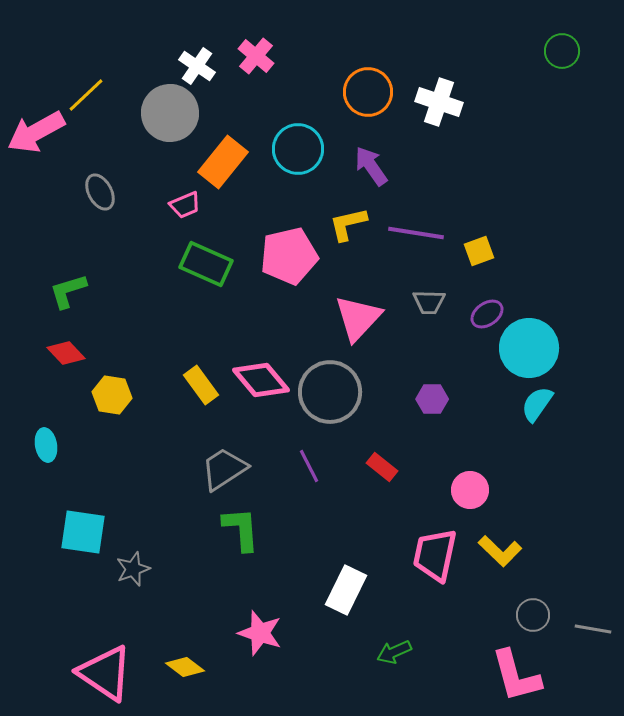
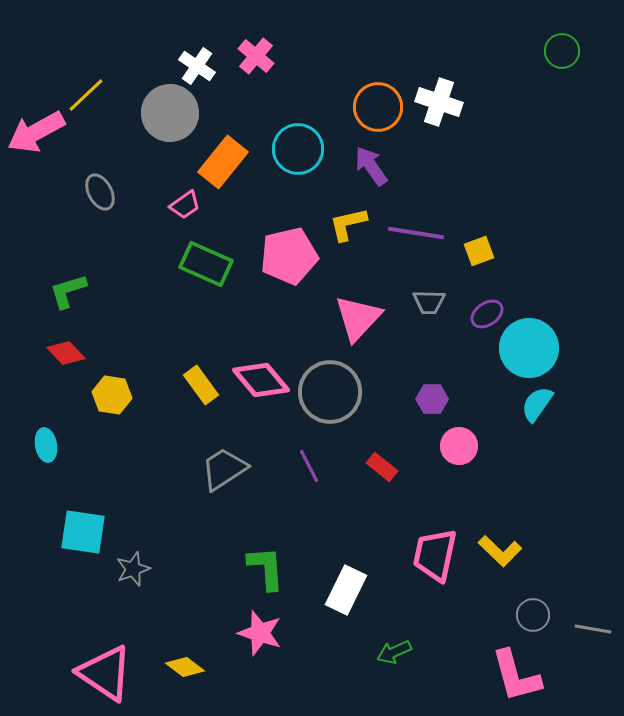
orange circle at (368, 92): moved 10 px right, 15 px down
pink trapezoid at (185, 205): rotated 12 degrees counterclockwise
pink circle at (470, 490): moved 11 px left, 44 px up
green L-shape at (241, 529): moved 25 px right, 39 px down
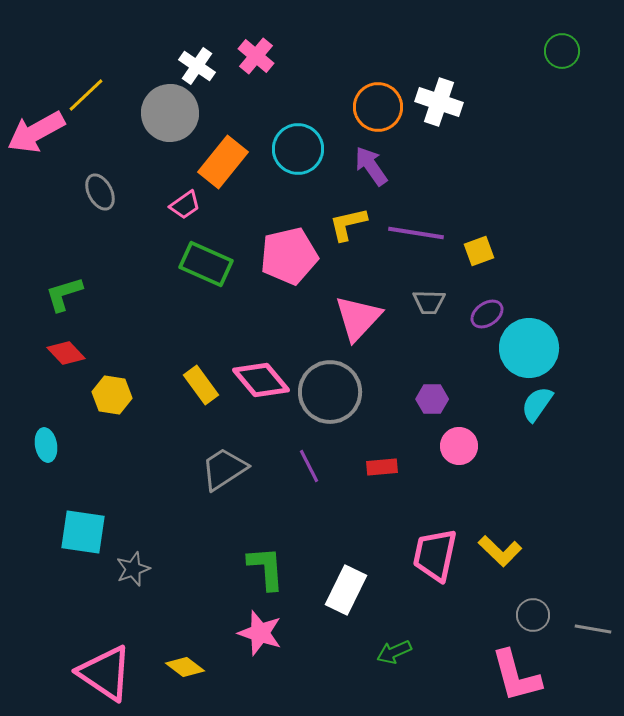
green L-shape at (68, 291): moved 4 px left, 3 px down
red rectangle at (382, 467): rotated 44 degrees counterclockwise
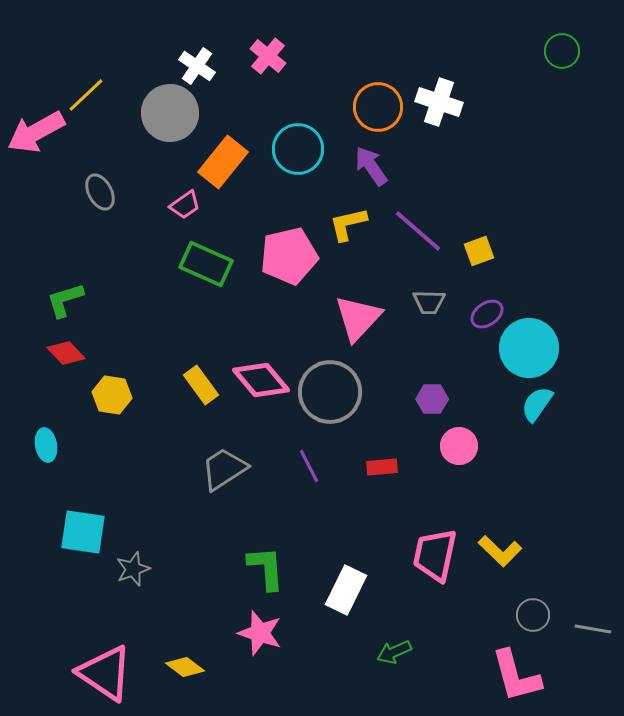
pink cross at (256, 56): moved 12 px right
purple line at (416, 233): moved 2 px right, 2 px up; rotated 32 degrees clockwise
green L-shape at (64, 294): moved 1 px right, 6 px down
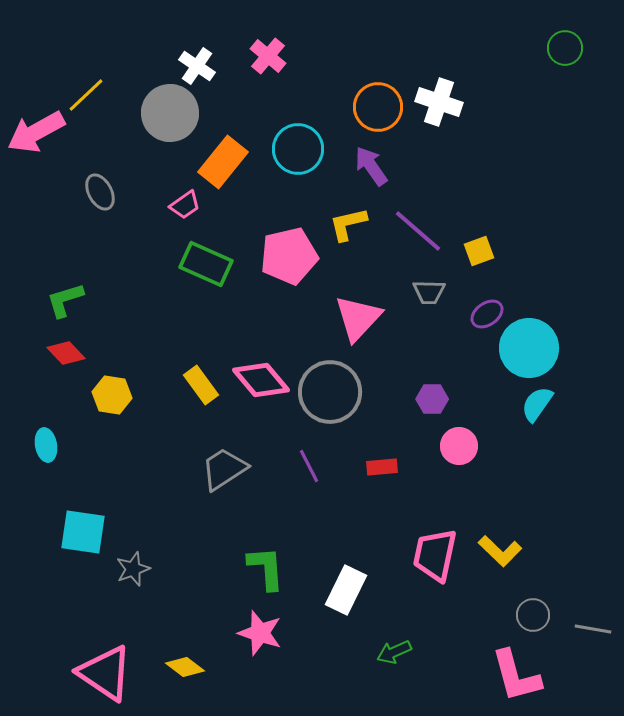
green circle at (562, 51): moved 3 px right, 3 px up
gray trapezoid at (429, 302): moved 10 px up
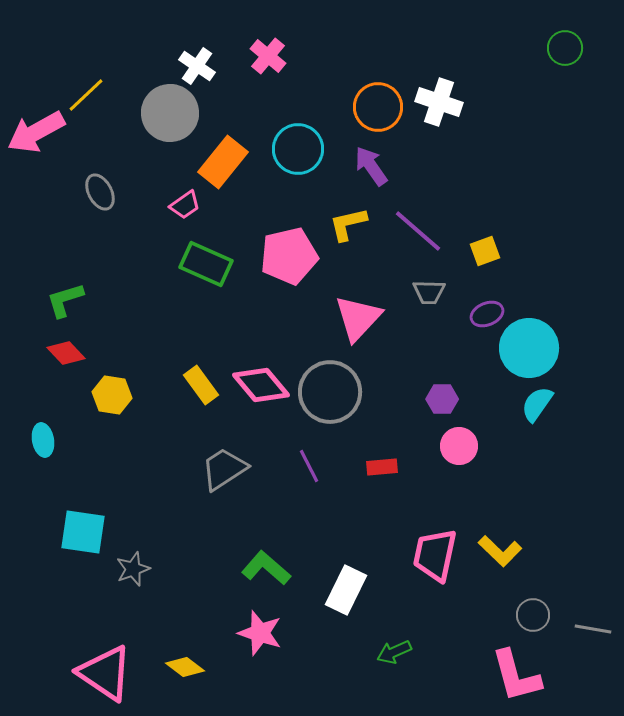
yellow square at (479, 251): moved 6 px right
purple ellipse at (487, 314): rotated 12 degrees clockwise
pink diamond at (261, 380): moved 5 px down
purple hexagon at (432, 399): moved 10 px right
cyan ellipse at (46, 445): moved 3 px left, 5 px up
green L-shape at (266, 568): rotated 45 degrees counterclockwise
